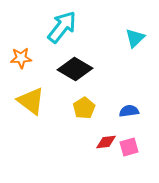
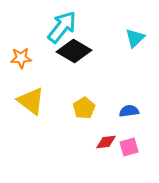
black diamond: moved 1 px left, 18 px up
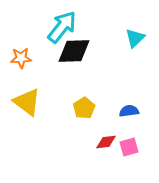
black diamond: rotated 32 degrees counterclockwise
yellow triangle: moved 4 px left, 1 px down
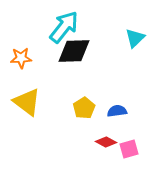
cyan arrow: moved 2 px right
blue semicircle: moved 12 px left
red diamond: rotated 35 degrees clockwise
pink square: moved 2 px down
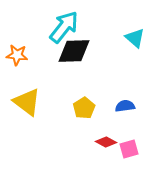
cyan triangle: rotated 35 degrees counterclockwise
orange star: moved 4 px left, 3 px up; rotated 10 degrees clockwise
blue semicircle: moved 8 px right, 5 px up
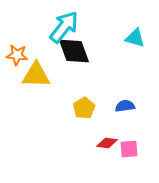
cyan triangle: rotated 25 degrees counterclockwise
black diamond: rotated 72 degrees clockwise
yellow triangle: moved 9 px right, 27 px up; rotated 36 degrees counterclockwise
red diamond: moved 1 px right, 1 px down; rotated 20 degrees counterclockwise
pink square: rotated 12 degrees clockwise
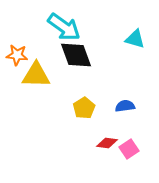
cyan arrow: rotated 88 degrees clockwise
cyan triangle: moved 1 px down
black diamond: moved 2 px right, 4 px down
pink square: rotated 30 degrees counterclockwise
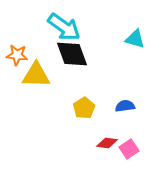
black diamond: moved 4 px left, 1 px up
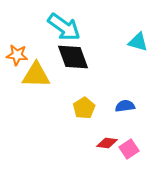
cyan triangle: moved 3 px right, 3 px down
black diamond: moved 1 px right, 3 px down
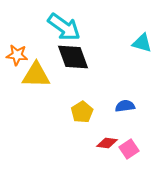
cyan triangle: moved 4 px right, 1 px down
yellow pentagon: moved 2 px left, 4 px down
